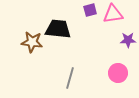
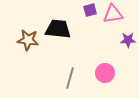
brown star: moved 4 px left, 2 px up
pink circle: moved 13 px left
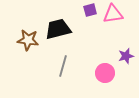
black trapezoid: rotated 20 degrees counterclockwise
purple star: moved 2 px left, 16 px down; rotated 14 degrees counterclockwise
gray line: moved 7 px left, 12 px up
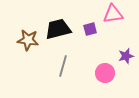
purple square: moved 19 px down
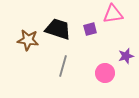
black trapezoid: rotated 32 degrees clockwise
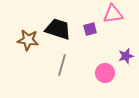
gray line: moved 1 px left, 1 px up
